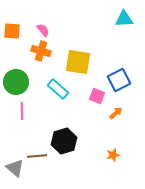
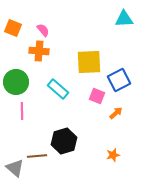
orange square: moved 1 px right, 3 px up; rotated 18 degrees clockwise
orange cross: moved 2 px left; rotated 12 degrees counterclockwise
yellow square: moved 11 px right; rotated 12 degrees counterclockwise
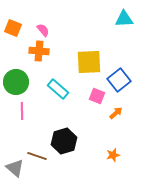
blue square: rotated 10 degrees counterclockwise
brown line: rotated 24 degrees clockwise
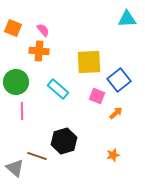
cyan triangle: moved 3 px right
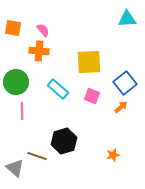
orange square: rotated 12 degrees counterclockwise
blue square: moved 6 px right, 3 px down
pink square: moved 5 px left
orange arrow: moved 5 px right, 6 px up
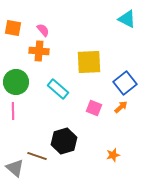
cyan triangle: rotated 30 degrees clockwise
pink square: moved 2 px right, 12 px down
pink line: moved 9 px left
